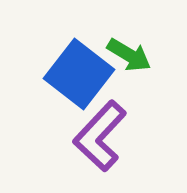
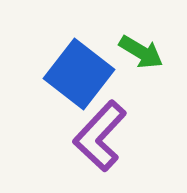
green arrow: moved 12 px right, 3 px up
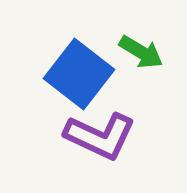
purple L-shape: rotated 108 degrees counterclockwise
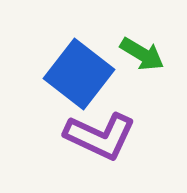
green arrow: moved 1 px right, 2 px down
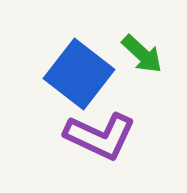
green arrow: rotated 12 degrees clockwise
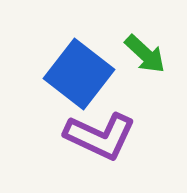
green arrow: moved 3 px right
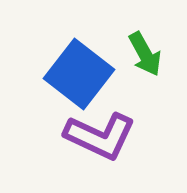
green arrow: rotated 18 degrees clockwise
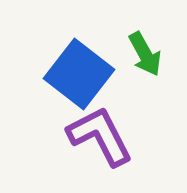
purple L-shape: rotated 142 degrees counterclockwise
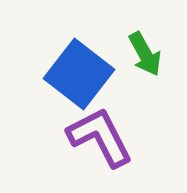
purple L-shape: moved 1 px down
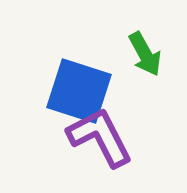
blue square: moved 17 px down; rotated 20 degrees counterclockwise
